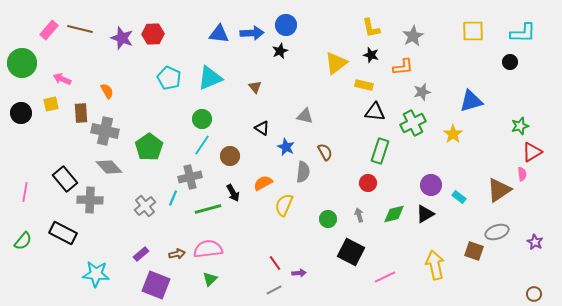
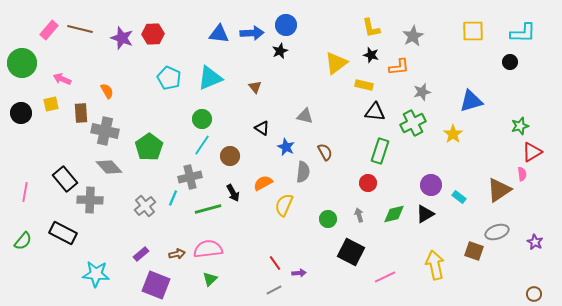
orange L-shape at (403, 67): moved 4 px left
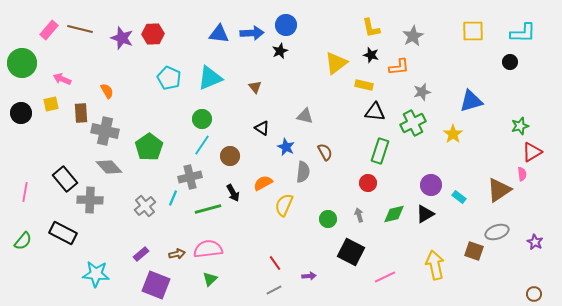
purple arrow at (299, 273): moved 10 px right, 3 px down
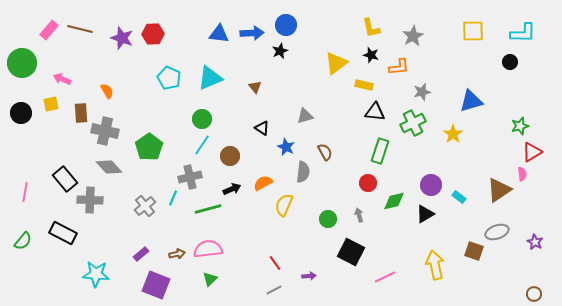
gray triangle at (305, 116): rotated 30 degrees counterclockwise
black arrow at (233, 193): moved 1 px left, 4 px up; rotated 84 degrees counterclockwise
green diamond at (394, 214): moved 13 px up
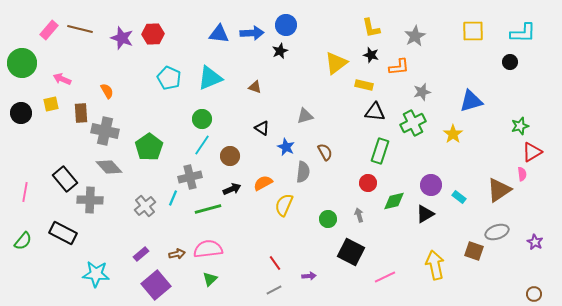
gray star at (413, 36): moved 2 px right
brown triangle at (255, 87): rotated 32 degrees counterclockwise
purple square at (156, 285): rotated 28 degrees clockwise
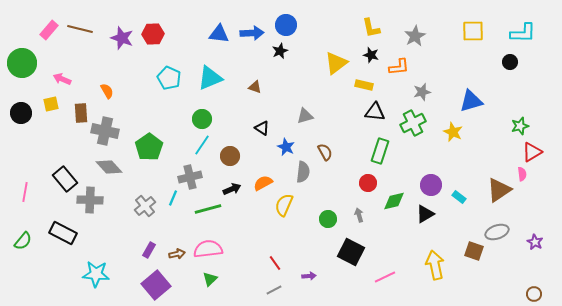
yellow star at (453, 134): moved 2 px up; rotated 12 degrees counterclockwise
purple rectangle at (141, 254): moved 8 px right, 4 px up; rotated 21 degrees counterclockwise
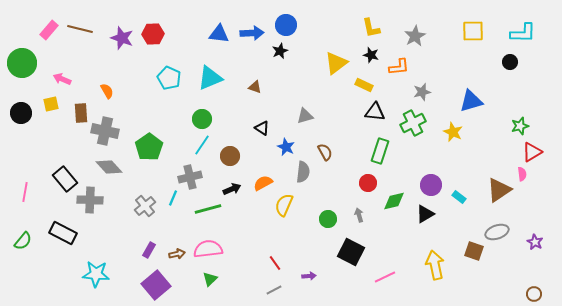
yellow rectangle at (364, 85): rotated 12 degrees clockwise
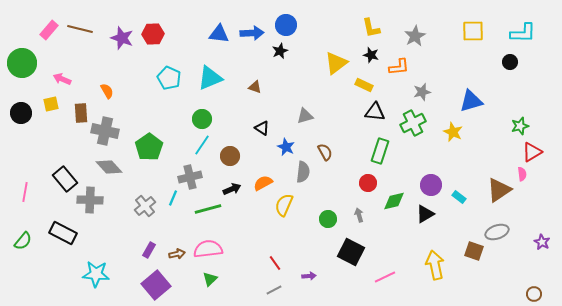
purple star at (535, 242): moved 7 px right
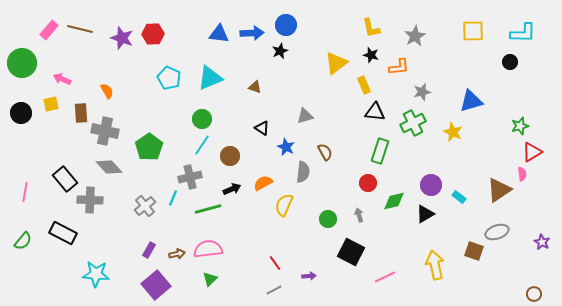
yellow rectangle at (364, 85): rotated 42 degrees clockwise
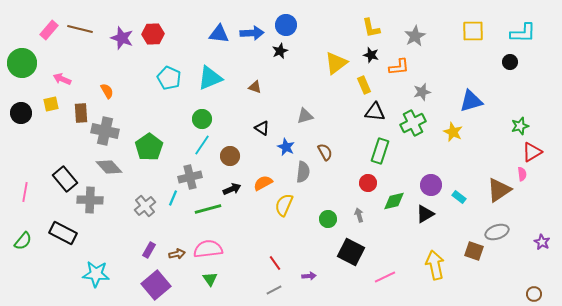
green triangle at (210, 279): rotated 21 degrees counterclockwise
